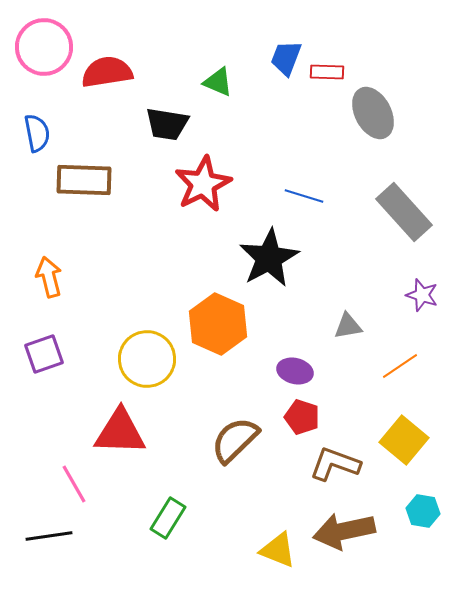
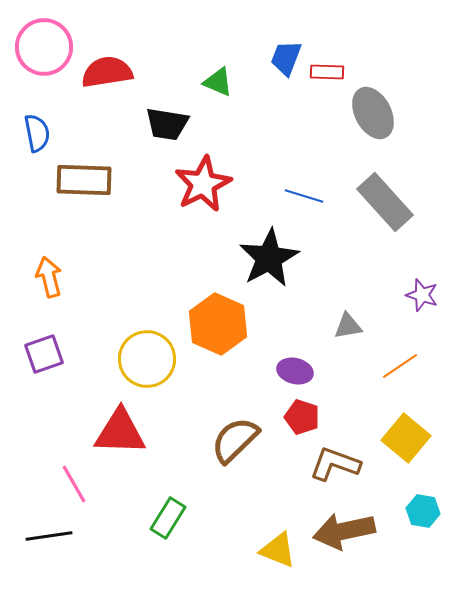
gray rectangle: moved 19 px left, 10 px up
yellow square: moved 2 px right, 2 px up
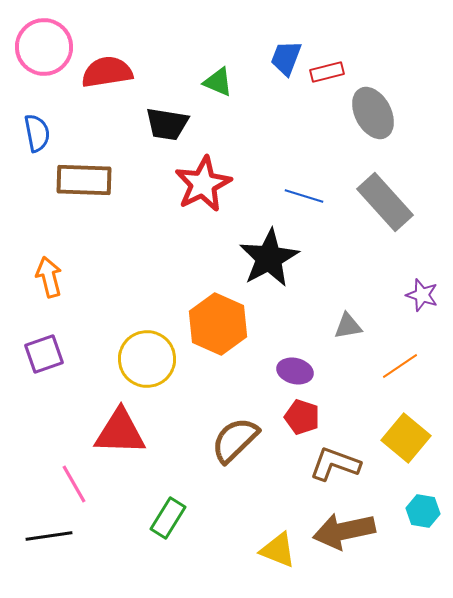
red rectangle: rotated 16 degrees counterclockwise
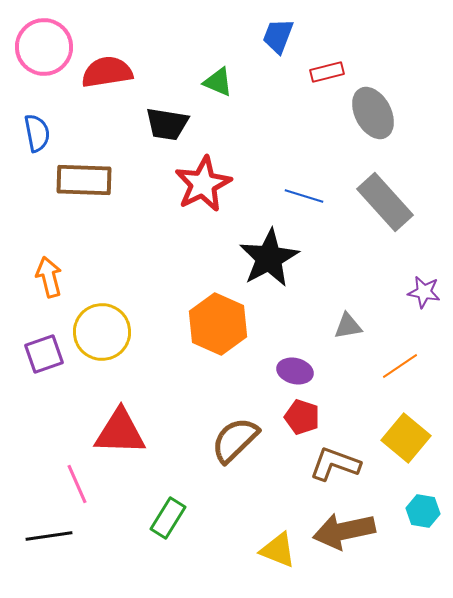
blue trapezoid: moved 8 px left, 22 px up
purple star: moved 2 px right, 3 px up; rotated 8 degrees counterclockwise
yellow circle: moved 45 px left, 27 px up
pink line: moved 3 px right; rotated 6 degrees clockwise
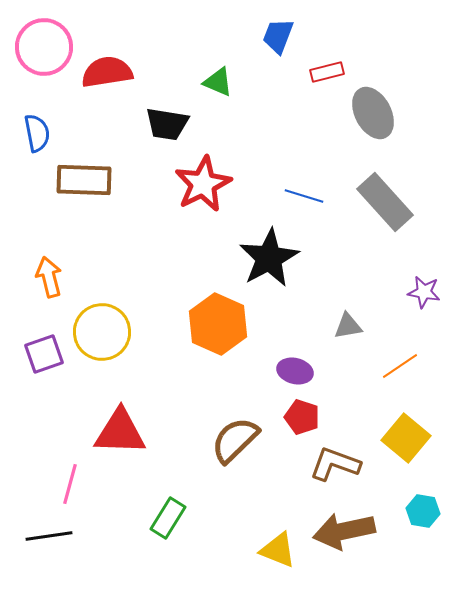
pink line: moved 7 px left; rotated 39 degrees clockwise
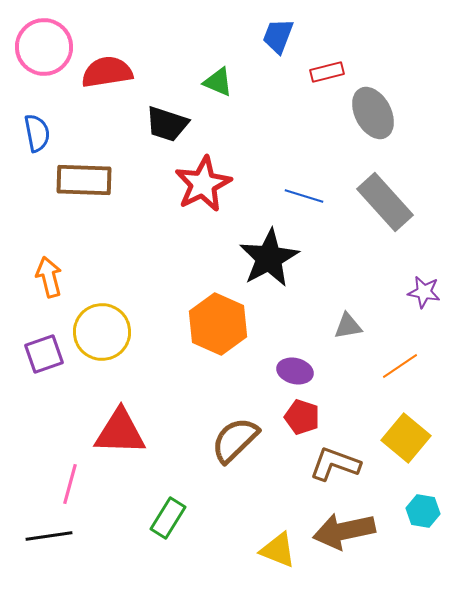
black trapezoid: rotated 9 degrees clockwise
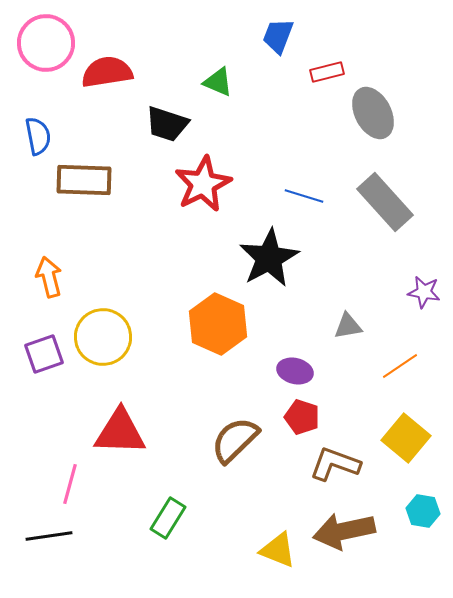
pink circle: moved 2 px right, 4 px up
blue semicircle: moved 1 px right, 3 px down
yellow circle: moved 1 px right, 5 px down
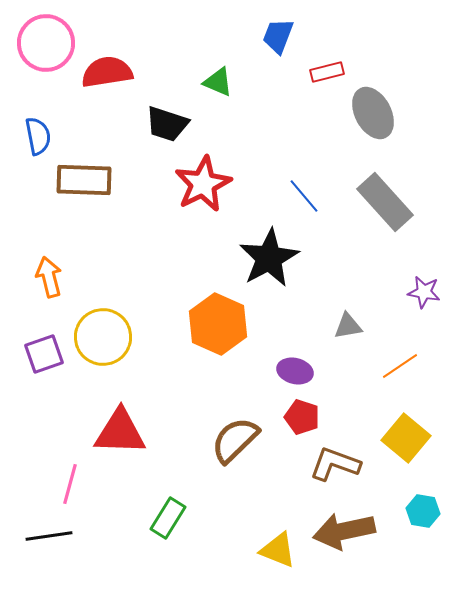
blue line: rotated 33 degrees clockwise
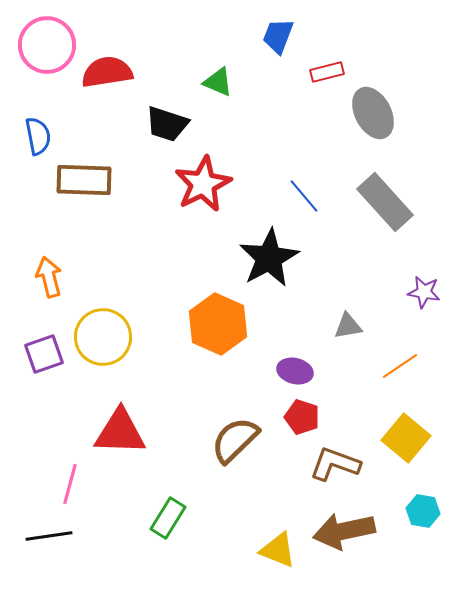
pink circle: moved 1 px right, 2 px down
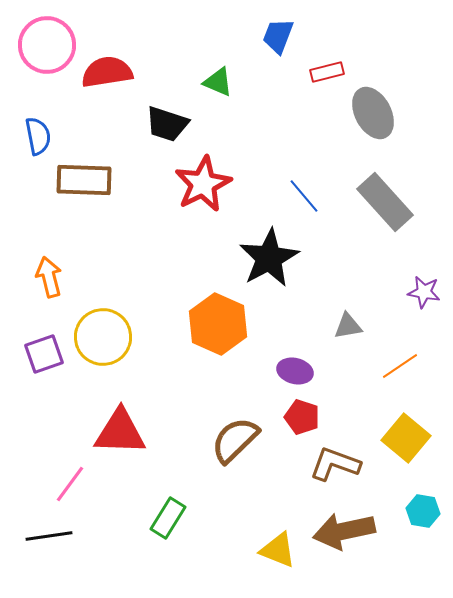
pink line: rotated 21 degrees clockwise
